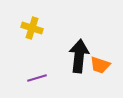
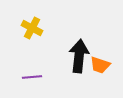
yellow cross: rotated 10 degrees clockwise
purple line: moved 5 px left, 1 px up; rotated 12 degrees clockwise
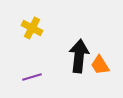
orange trapezoid: rotated 40 degrees clockwise
purple line: rotated 12 degrees counterclockwise
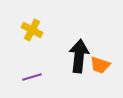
yellow cross: moved 2 px down
orange trapezoid: rotated 40 degrees counterclockwise
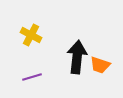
yellow cross: moved 1 px left, 5 px down
black arrow: moved 2 px left, 1 px down
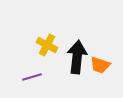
yellow cross: moved 16 px right, 10 px down
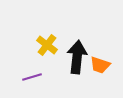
yellow cross: rotated 10 degrees clockwise
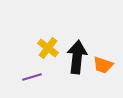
yellow cross: moved 1 px right, 3 px down
orange trapezoid: moved 3 px right
